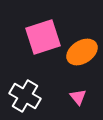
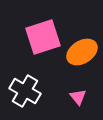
white cross: moved 5 px up
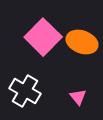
pink square: rotated 27 degrees counterclockwise
orange ellipse: moved 10 px up; rotated 52 degrees clockwise
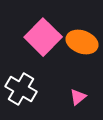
white cross: moved 4 px left, 2 px up
pink triangle: rotated 30 degrees clockwise
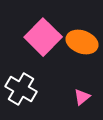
pink triangle: moved 4 px right
